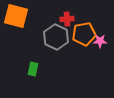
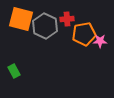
orange square: moved 5 px right, 3 px down
gray hexagon: moved 11 px left, 11 px up
green rectangle: moved 19 px left, 2 px down; rotated 40 degrees counterclockwise
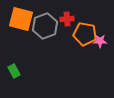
gray hexagon: rotated 15 degrees clockwise
orange pentagon: moved 1 px right; rotated 20 degrees clockwise
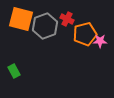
red cross: rotated 32 degrees clockwise
orange pentagon: rotated 25 degrees counterclockwise
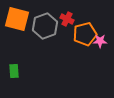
orange square: moved 4 px left
green rectangle: rotated 24 degrees clockwise
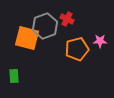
orange square: moved 10 px right, 19 px down
orange pentagon: moved 8 px left, 15 px down
green rectangle: moved 5 px down
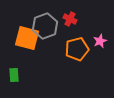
red cross: moved 3 px right
pink star: rotated 24 degrees counterclockwise
green rectangle: moved 1 px up
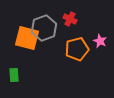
gray hexagon: moved 1 px left, 2 px down
pink star: rotated 24 degrees counterclockwise
